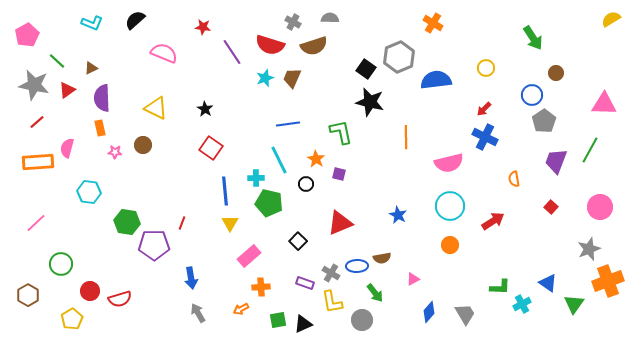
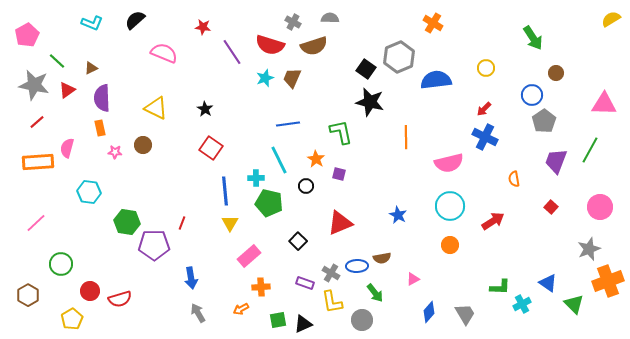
black circle at (306, 184): moved 2 px down
green triangle at (574, 304): rotated 20 degrees counterclockwise
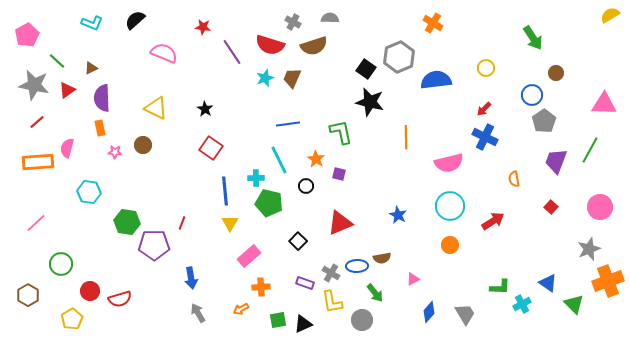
yellow semicircle at (611, 19): moved 1 px left, 4 px up
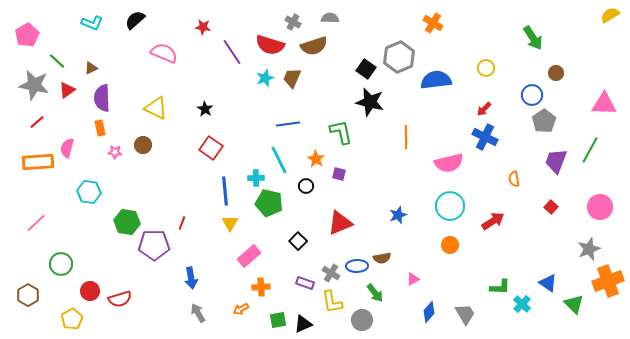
blue star at (398, 215): rotated 24 degrees clockwise
cyan cross at (522, 304): rotated 18 degrees counterclockwise
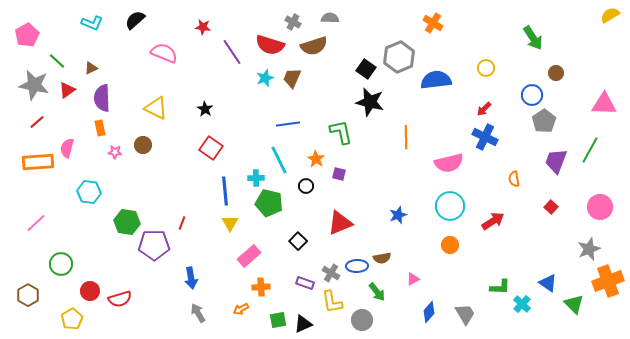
green arrow at (375, 293): moved 2 px right, 1 px up
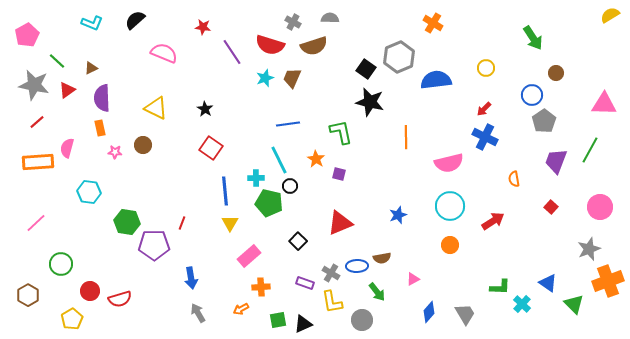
black circle at (306, 186): moved 16 px left
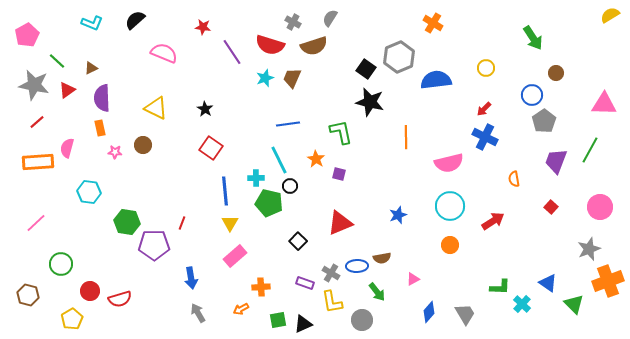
gray semicircle at (330, 18): rotated 60 degrees counterclockwise
pink rectangle at (249, 256): moved 14 px left
brown hexagon at (28, 295): rotated 15 degrees counterclockwise
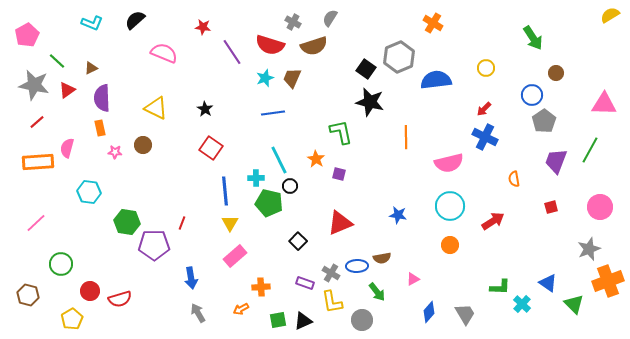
blue line at (288, 124): moved 15 px left, 11 px up
red square at (551, 207): rotated 32 degrees clockwise
blue star at (398, 215): rotated 30 degrees clockwise
black triangle at (303, 324): moved 3 px up
